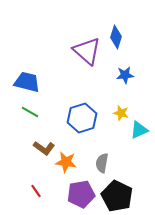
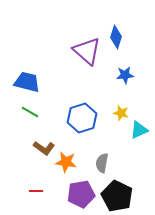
red line: rotated 56 degrees counterclockwise
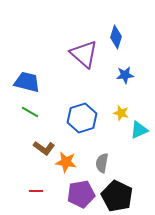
purple triangle: moved 3 px left, 3 px down
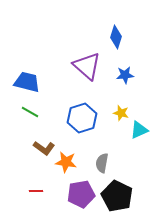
purple triangle: moved 3 px right, 12 px down
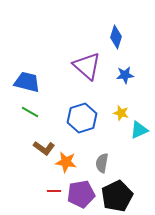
red line: moved 18 px right
black pentagon: rotated 20 degrees clockwise
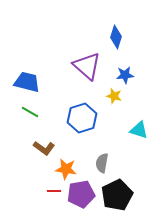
yellow star: moved 7 px left, 17 px up
cyan triangle: rotated 42 degrees clockwise
orange star: moved 7 px down
black pentagon: moved 1 px up
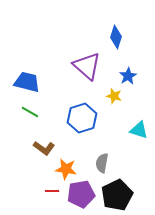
blue star: moved 3 px right, 1 px down; rotated 24 degrees counterclockwise
red line: moved 2 px left
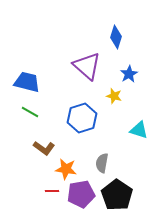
blue star: moved 1 px right, 2 px up
black pentagon: rotated 12 degrees counterclockwise
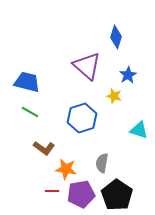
blue star: moved 1 px left, 1 px down
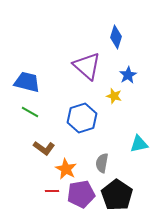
cyan triangle: moved 14 px down; rotated 30 degrees counterclockwise
orange star: rotated 20 degrees clockwise
